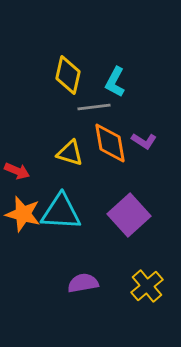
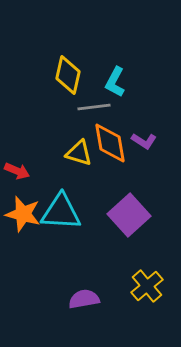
yellow triangle: moved 9 px right
purple semicircle: moved 1 px right, 16 px down
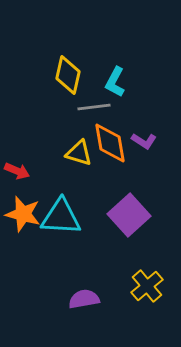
cyan triangle: moved 5 px down
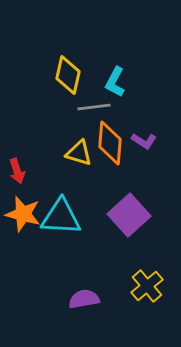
orange diamond: rotated 15 degrees clockwise
red arrow: rotated 50 degrees clockwise
